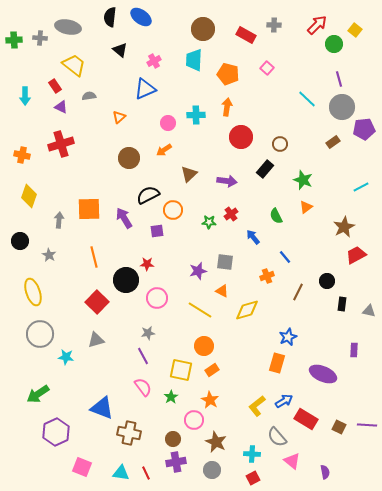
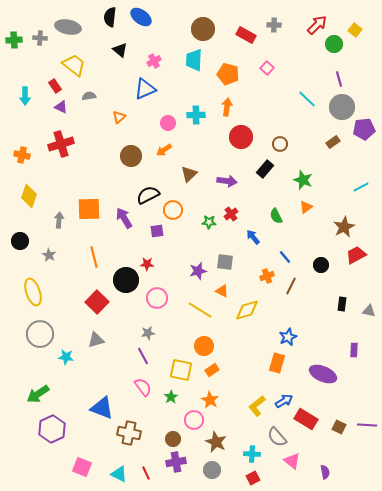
brown circle at (129, 158): moved 2 px right, 2 px up
black circle at (327, 281): moved 6 px left, 16 px up
brown line at (298, 292): moved 7 px left, 6 px up
purple hexagon at (56, 432): moved 4 px left, 3 px up
cyan triangle at (121, 473): moved 2 px left, 1 px down; rotated 18 degrees clockwise
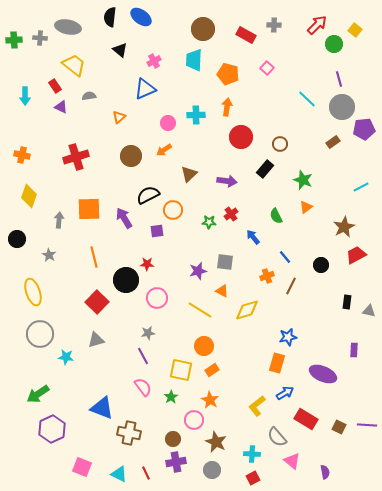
red cross at (61, 144): moved 15 px right, 13 px down
black circle at (20, 241): moved 3 px left, 2 px up
black rectangle at (342, 304): moved 5 px right, 2 px up
blue star at (288, 337): rotated 12 degrees clockwise
blue arrow at (284, 401): moved 1 px right, 8 px up
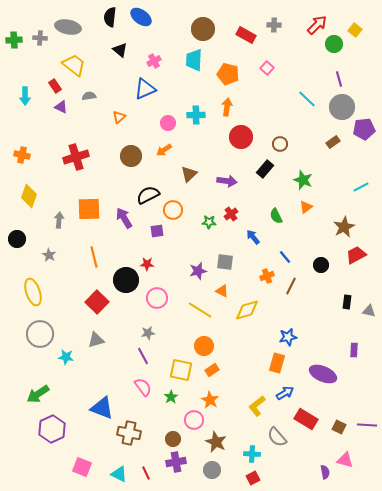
pink triangle at (292, 461): moved 53 px right, 1 px up; rotated 24 degrees counterclockwise
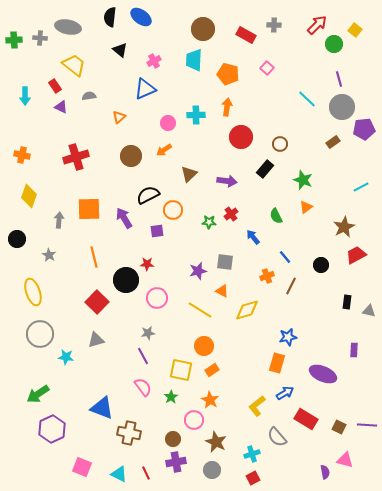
cyan cross at (252, 454): rotated 21 degrees counterclockwise
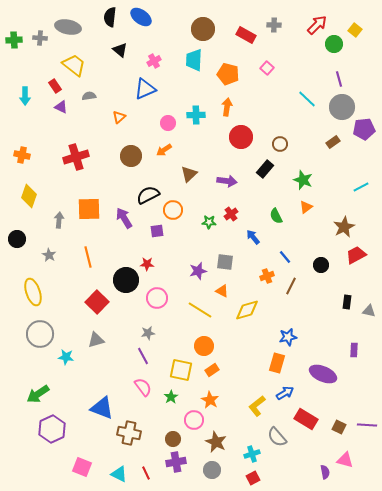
orange line at (94, 257): moved 6 px left
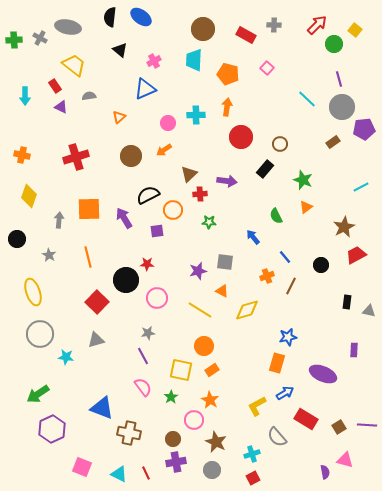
gray cross at (40, 38): rotated 24 degrees clockwise
red cross at (231, 214): moved 31 px left, 20 px up; rotated 32 degrees clockwise
yellow L-shape at (257, 406): rotated 10 degrees clockwise
brown square at (339, 427): rotated 32 degrees clockwise
